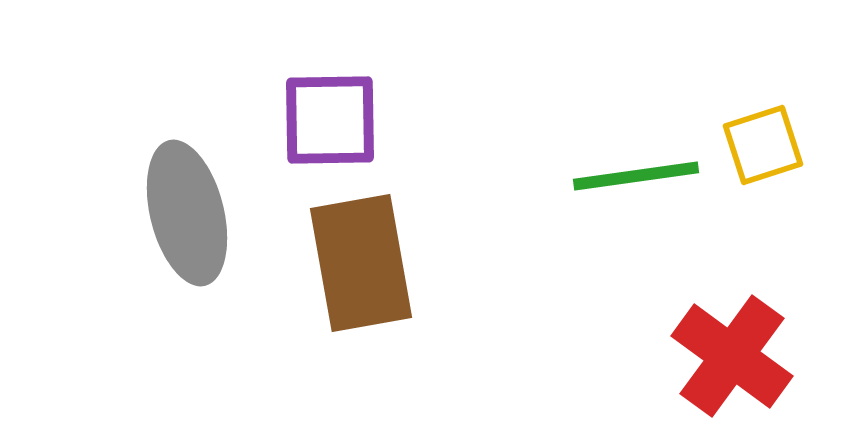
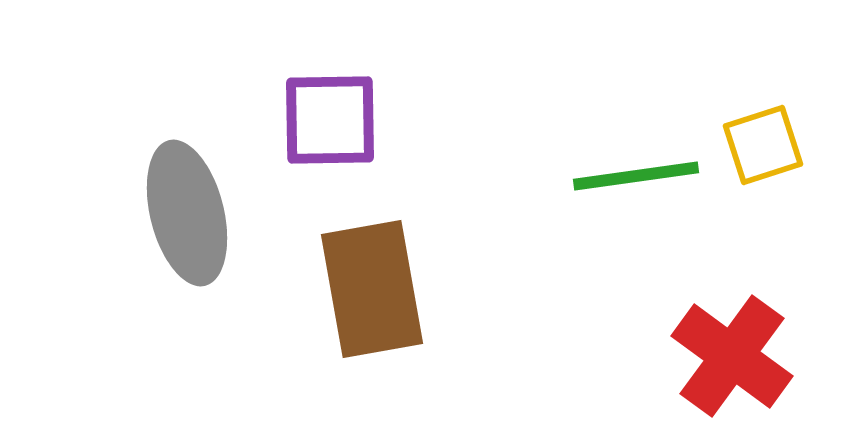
brown rectangle: moved 11 px right, 26 px down
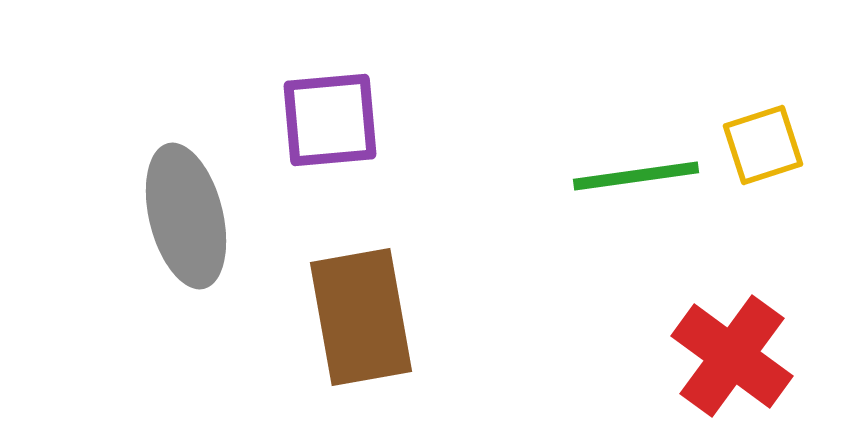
purple square: rotated 4 degrees counterclockwise
gray ellipse: moved 1 px left, 3 px down
brown rectangle: moved 11 px left, 28 px down
